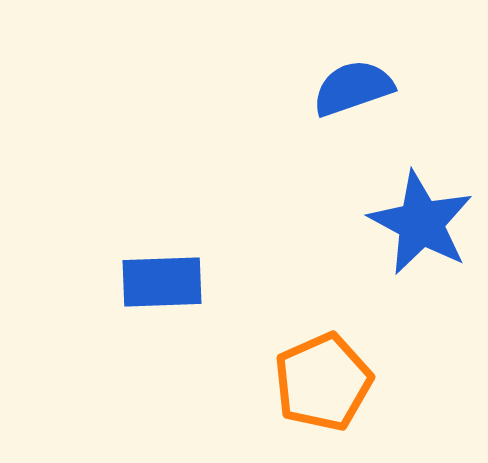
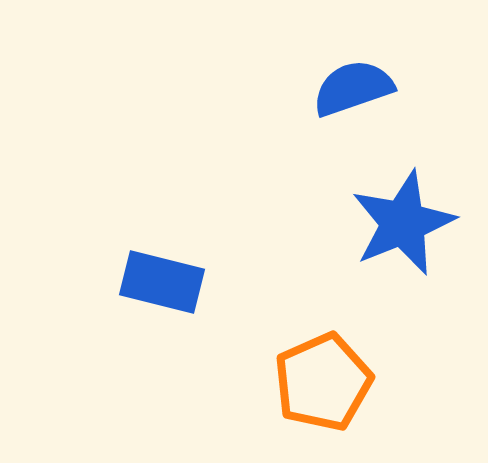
blue star: moved 18 px left; rotated 22 degrees clockwise
blue rectangle: rotated 16 degrees clockwise
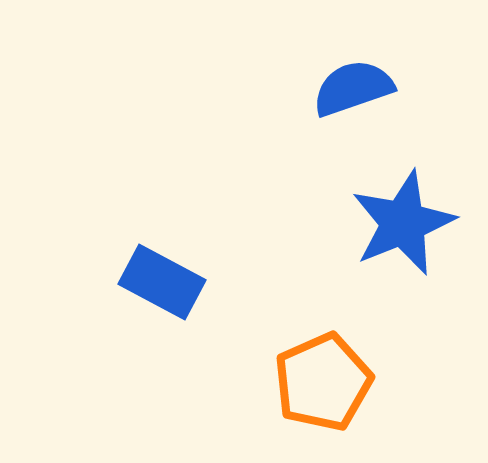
blue rectangle: rotated 14 degrees clockwise
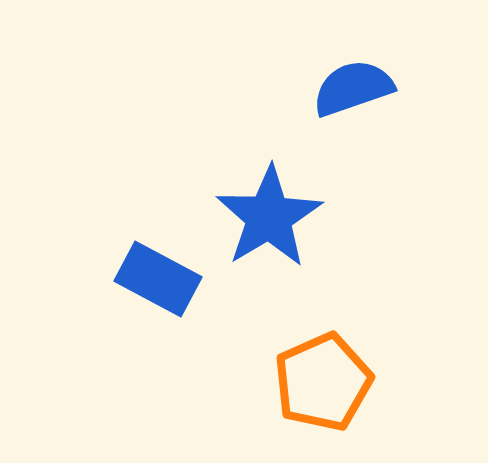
blue star: moved 134 px left, 6 px up; rotated 9 degrees counterclockwise
blue rectangle: moved 4 px left, 3 px up
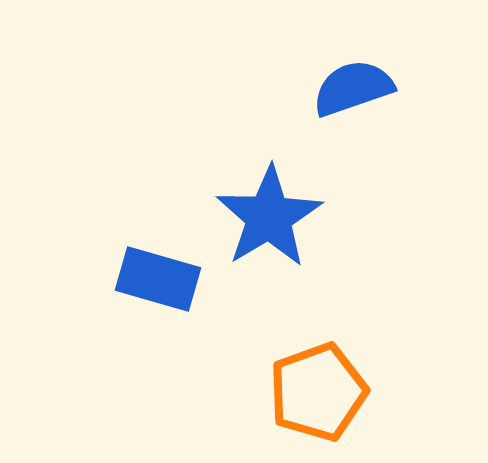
blue rectangle: rotated 12 degrees counterclockwise
orange pentagon: moved 5 px left, 10 px down; rotated 4 degrees clockwise
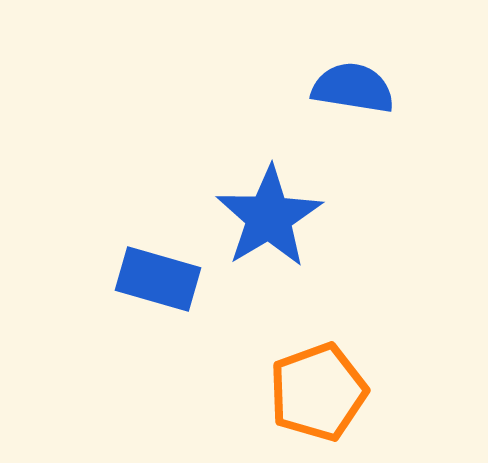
blue semicircle: rotated 28 degrees clockwise
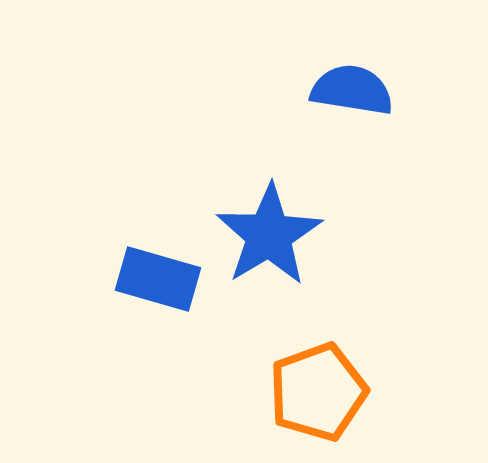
blue semicircle: moved 1 px left, 2 px down
blue star: moved 18 px down
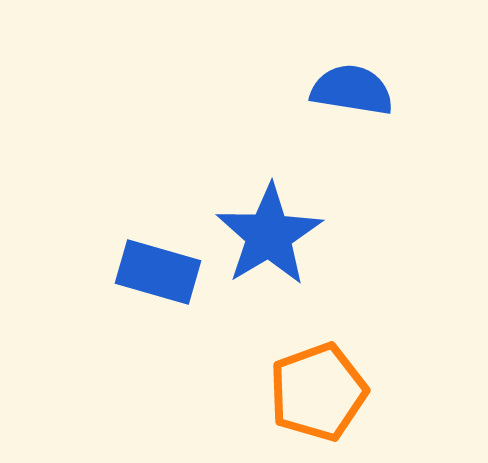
blue rectangle: moved 7 px up
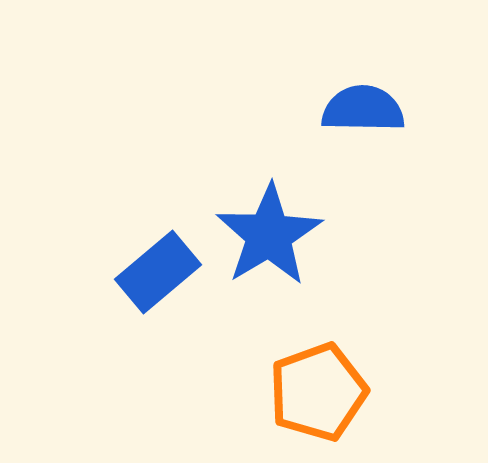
blue semicircle: moved 11 px right, 19 px down; rotated 8 degrees counterclockwise
blue rectangle: rotated 56 degrees counterclockwise
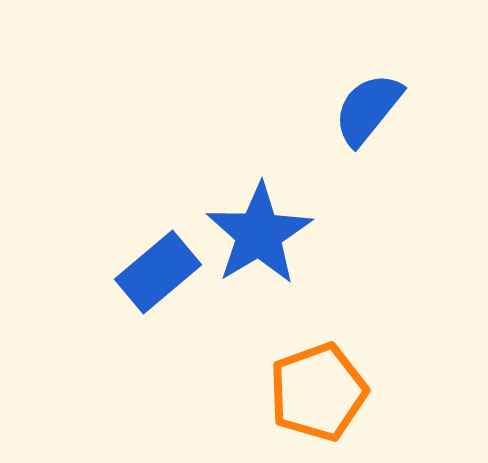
blue semicircle: moved 5 px right; rotated 52 degrees counterclockwise
blue star: moved 10 px left, 1 px up
